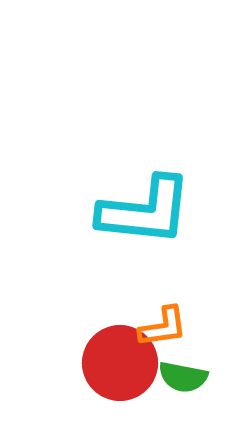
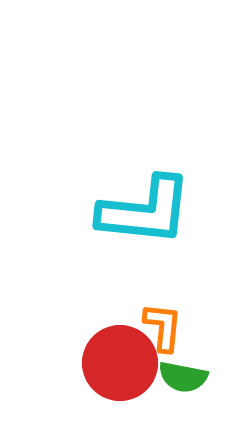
orange L-shape: rotated 76 degrees counterclockwise
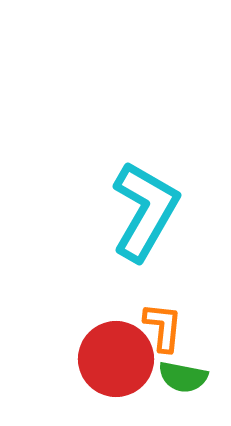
cyan L-shape: rotated 66 degrees counterclockwise
red circle: moved 4 px left, 4 px up
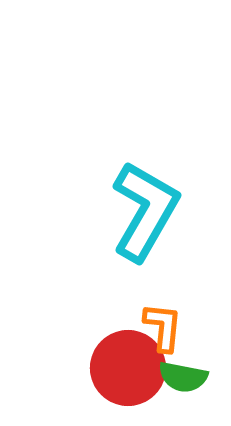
red circle: moved 12 px right, 9 px down
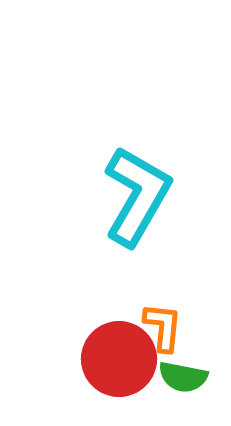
cyan L-shape: moved 8 px left, 15 px up
red circle: moved 9 px left, 9 px up
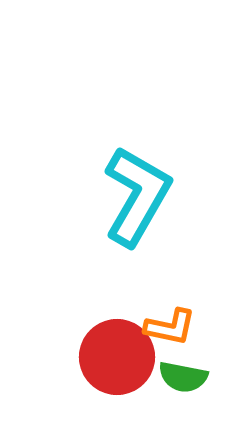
orange L-shape: moved 7 px right; rotated 96 degrees clockwise
red circle: moved 2 px left, 2 px up
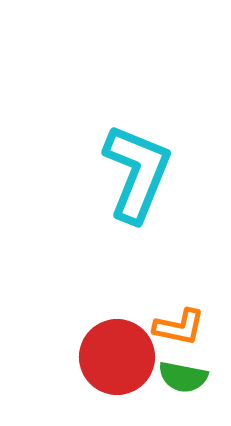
cyan L-shape: moved 23 px up; rotated 8 degrees counterclockwise
orange L-shape: moved 9 px right
